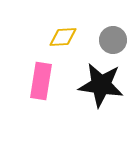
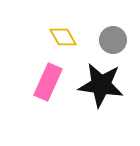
yellow diamond: rotated 64 degrees clockwise
pink rectangle: moved 7 px right, 1 px down; rotated 15 degrees clockwise
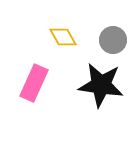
pink rectangle: moved 14 px left, 1 px down
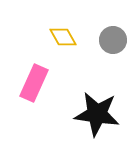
black star: moved 4 px left, 29 px down
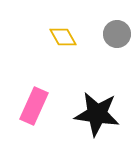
gray circle: moved 4 px right, 6 px up
pink rectangle: moved 23 px down
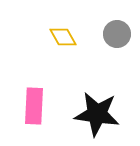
pink rectangle: rotated 21 degrees counterclockwise
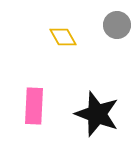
gray circle: moved 9 px up
black star: rotated 12 degrees clockwise
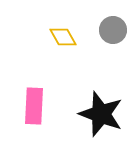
gray circle: moved 4 px left, 5 px down
black star: moved 4 px right
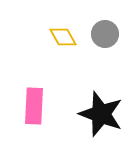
gray circle: moved 8 px left, 4 px down
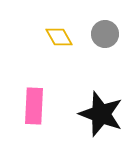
yellow diamond: moved 4 px left
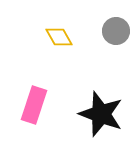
gray circle: moved 11 px right, 3 px up
pink rectangle: moved 1 px up; rotated 15 degrees clockwise
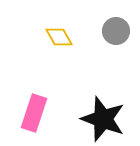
pink rectangle: moved 8 px down
black star: moved 2 px right, 5 px down
